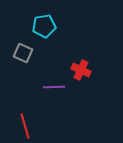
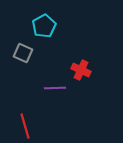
cyan pentagon: rotated 20 degrees counterclockwise
purple line: moved 1 px right, 1 px down
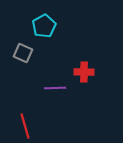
red cross: moved 3 px right, 2 px down; rotated 24 degrees counterclockwise
